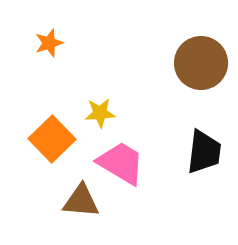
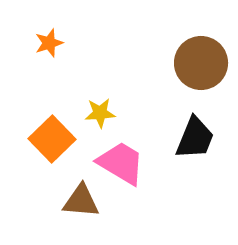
black trapezoid: moved 9 px left, 14 px up; rotated 15 degrees clockwise
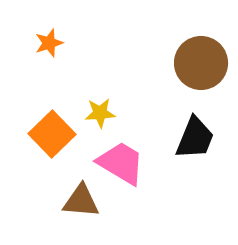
orange square: moved 5 px up
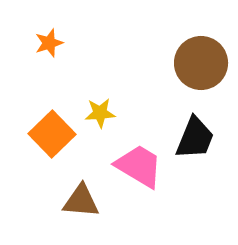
pink trapezoid: moved 18 px right, 3 px down
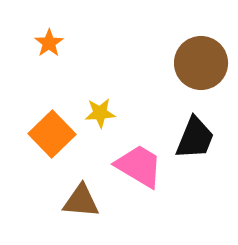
orange star: rotated 16 degrees counterclockwise
